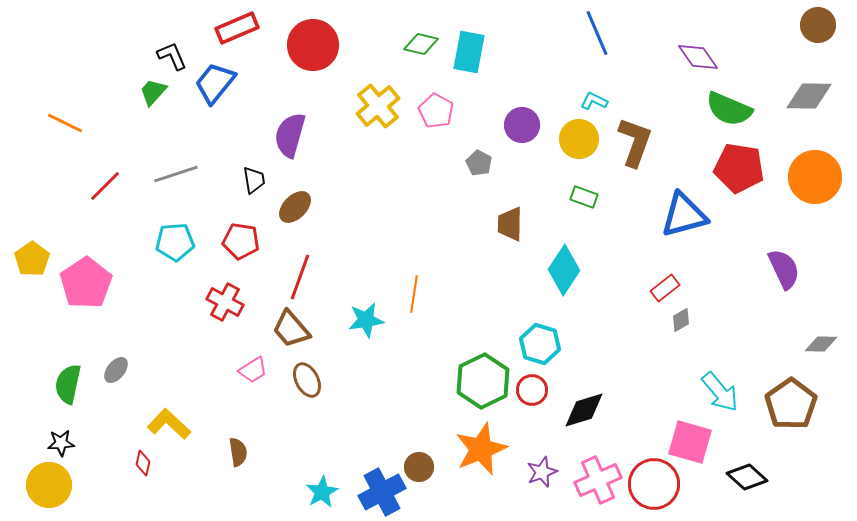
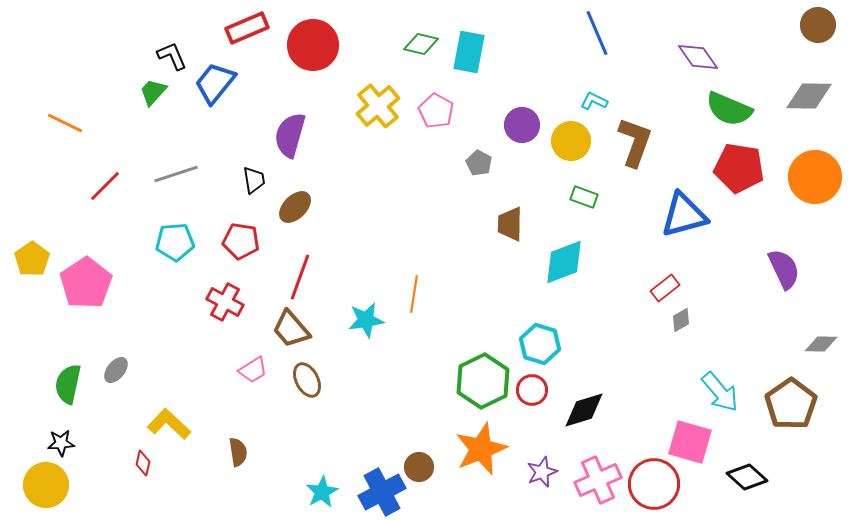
red rectangle at (237, 28): moved 10 px right
yellow circle at (579, 139): moved 8 px left, 2 px down
cyan diamond at (564, 270): moved 8 px up; rotated 36 degrees clockwise
yellow circle at (49, 485): moved 3 px left
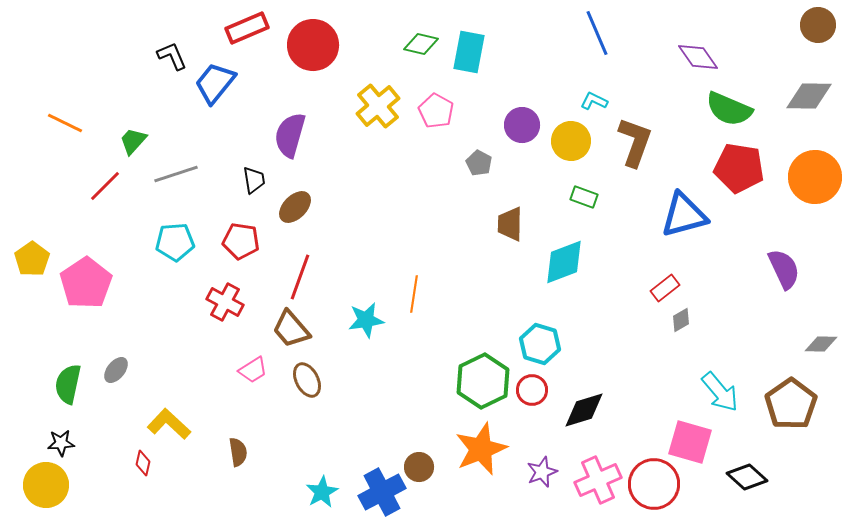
green trapezoid at (153, 92): moved 20 px left, 49 px down
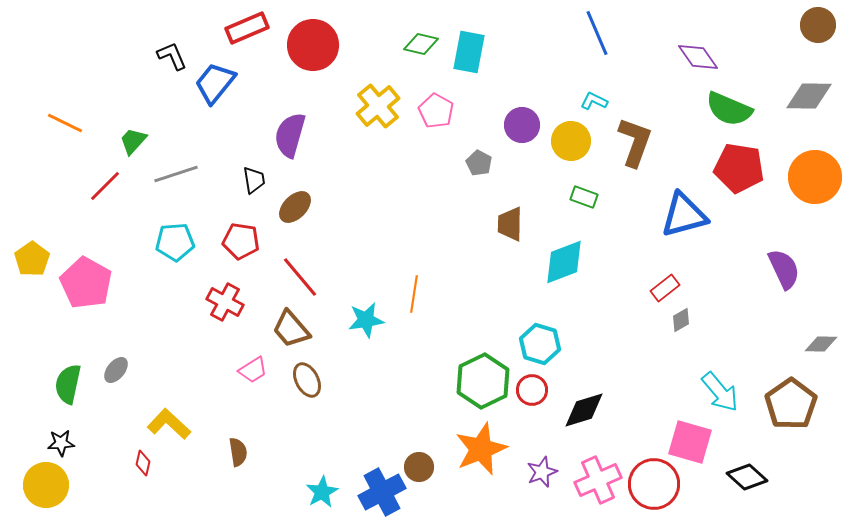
red line at (300, 277): rotated 60 degrees counterclockwise
pink pentagon at (86, 283): rotated 9 degrees counterclockwise
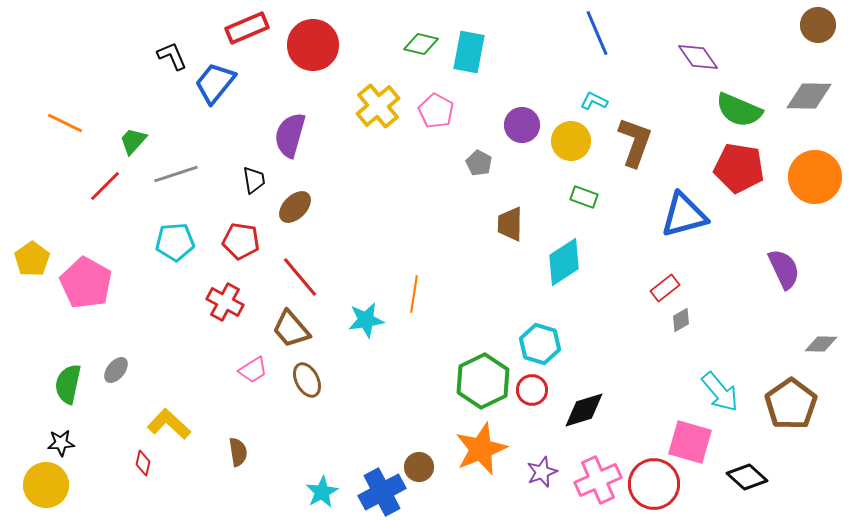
green semicircle at (729, 109): moved 10 px right, 1 px down
cyan diamond at (564, 262): rotated 12 degrees counterclockwise
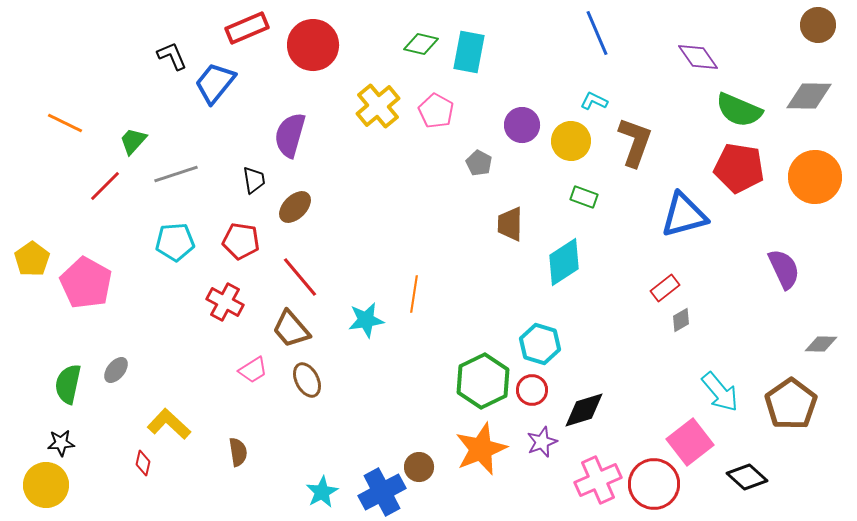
pink square at (690, 442): rotated 36 degrees clockwise
purple star at (542, 472): moved 30 px up
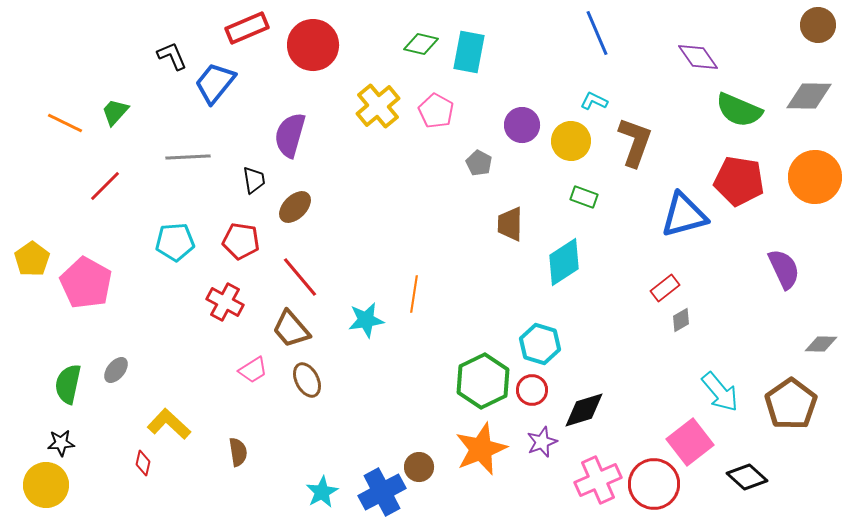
green trapezoid at (133, 141): moved 18 px left, 29 px up
red pentagon at (739, 168): moved 13 px down
gray line at (176, 174): moved 12 px right, 17 px up; rotated 15 degrees clockwise
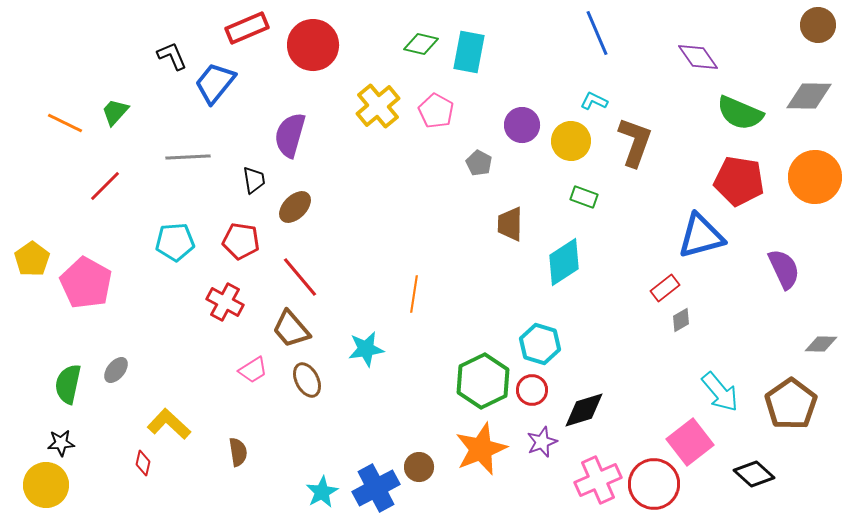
green semicircle at (739, 110): moved 1 px right, 3 px down
blue triangle at (684, 215): moved 17 px right, 21 px down
cyan star at (366, 320): moved 29 px down
black diamond at (747, 477): moved 7 px right, 3 px up
blue cross at (382, 492): moved 6 px left, 4 px up
